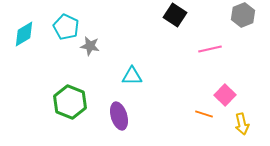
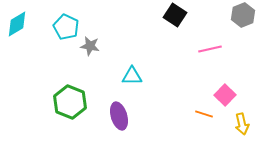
cyan diamond: moved 7 px left, 10 px up
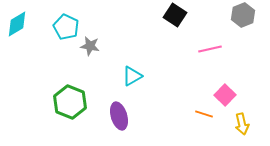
cyan triangle: rotated 30 degrees counterclockwise
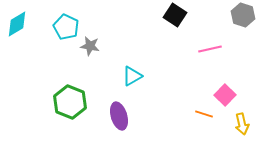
gray hexagon: rotated 20 degrees counterclockwise
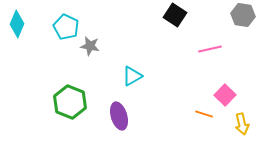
gray hexagon: rotated 10 degrees counterclockwise
cyan diamond: rotated 36 degrees counterclockwise
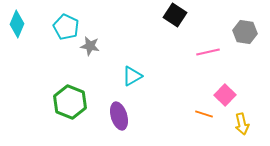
gray hexagon: moved 2 px right, 17 px down
pink line: moved 2 px left, 3 px down
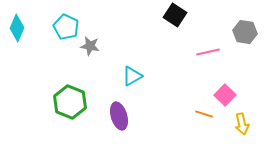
cyan diamond: moved 4 px down
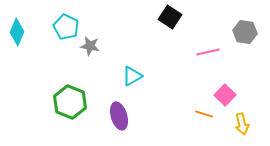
black square: moved 5 px left, 2 px down
cyan diamond: moved 4 px down
